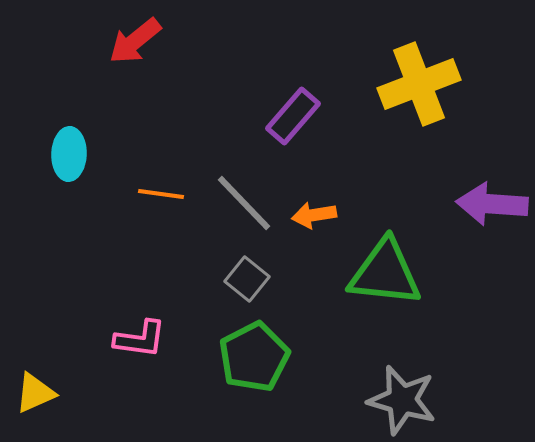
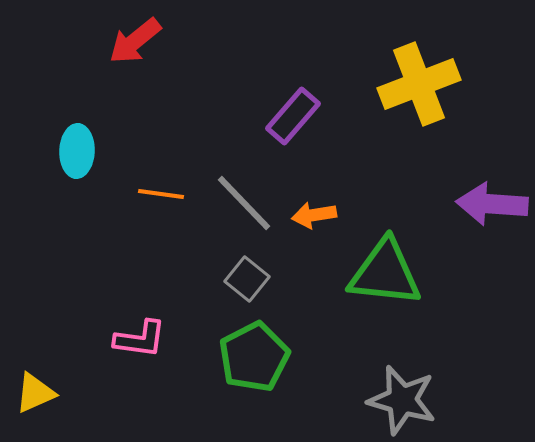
cyan ellipse: moved 8 px right, 3 px up
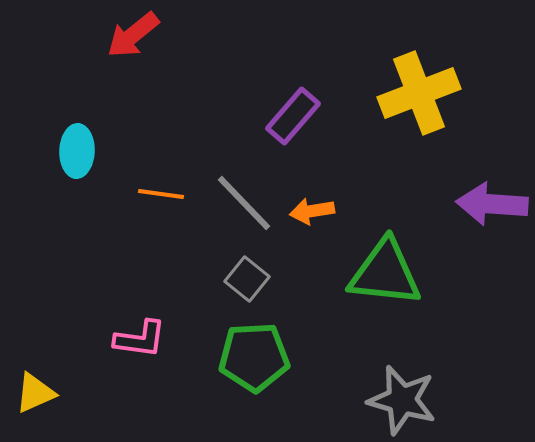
red arrow: moved 2 px left, 6 px up
yellow cross: moved 9 px down
orange arrow: moved 2 px left, 4 px up
green pentagon: rotated 24 degrees clockwise
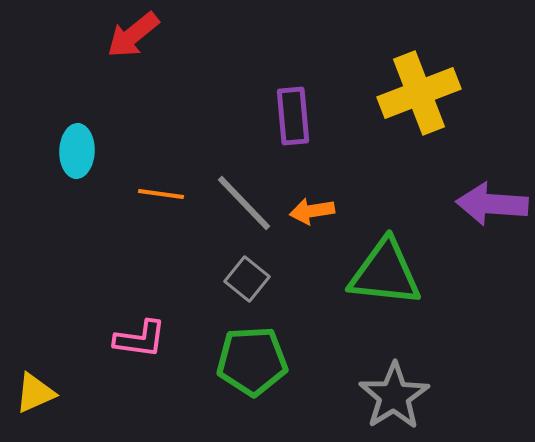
purple rectangle: rotated 46 degrees counterclockwise
green pentagon: moved 2 px left, 4 px down
gray star: moved 8 px left, 4 px up; rotated 24 degrees clockwise
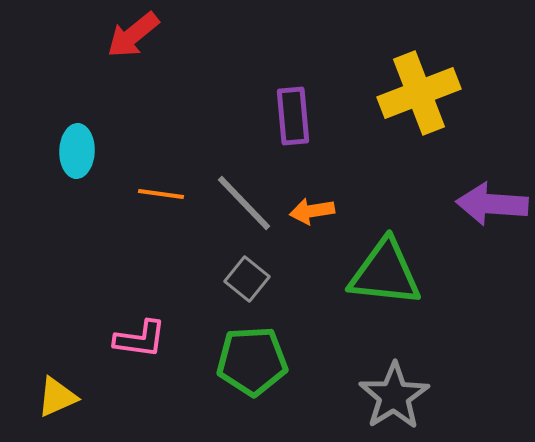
yellow triangle: moved 22 px right, 4 px down
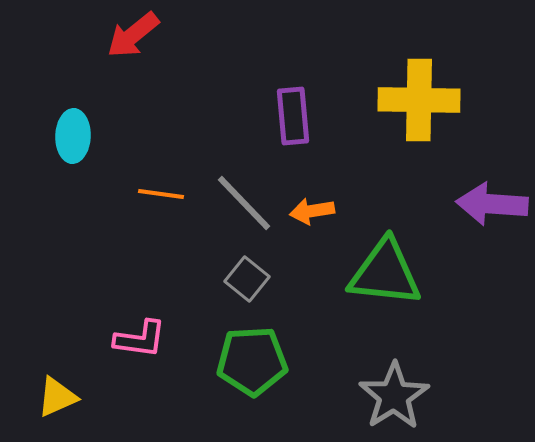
yellow cross: moved 7 px down; rotated 22 degrees clockwise
cyan ellipse: moved 4 px left, 15 px up
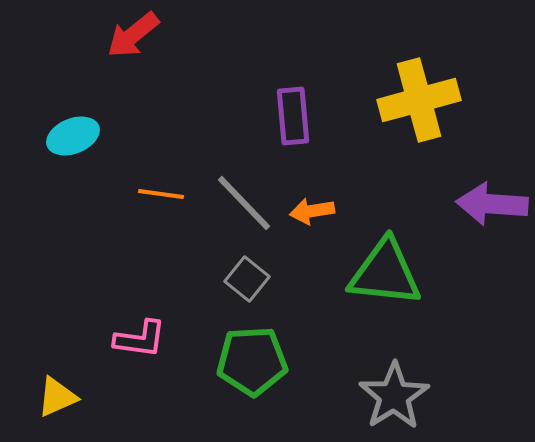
yellow cross: rotated 16 degrees counterclockwise
cyan ellipse: rotated 66 degrees clockwise
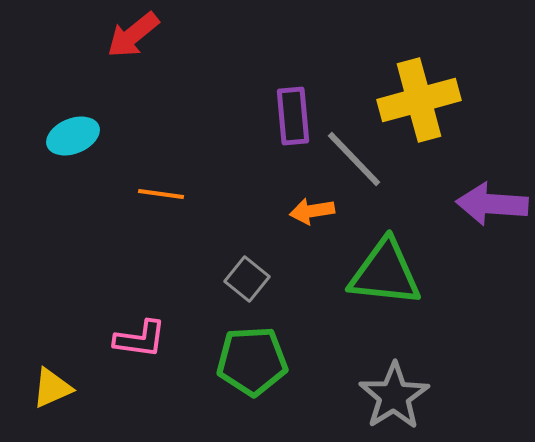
gray line: moved 110 px right, 44 px up
yellow triangle: moved 5 px left, 9 px up
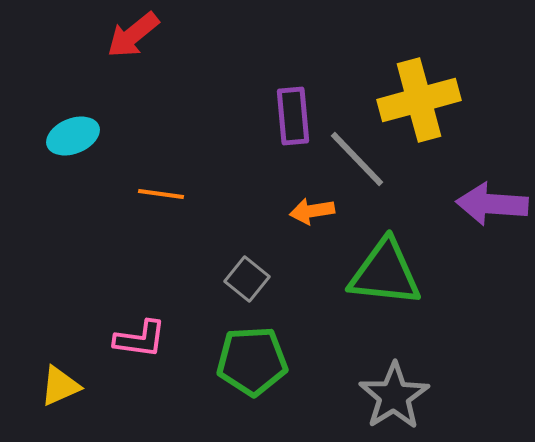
gray line: moved 3 px right
yellow triangle: moved 8 px right, 2 px up
